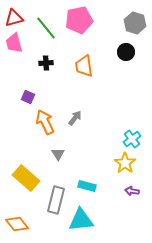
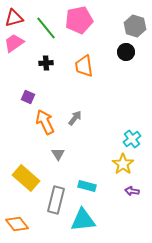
gray hexagon: moved 3 px down
pink trapezoid: rotated 70 degrees clockwise
yellow star: moved 2 px left, 1 px down
cyan triangle: moved 2 px right
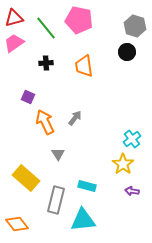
pink pentagon: rotated 24 degrees clockwise
black circle: moved 1 px right
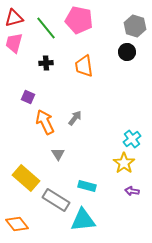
pink trapezoid: rotated 40 degrees counterclockwise
yellow star: moved 1 px right, 1 px up
gray rectangle: rotated 72 degrees counterclockwise
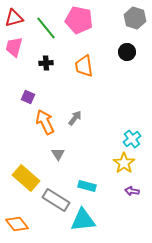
gray hexagon: moved 8 px up
pink trapezoid: moved 4 px down
